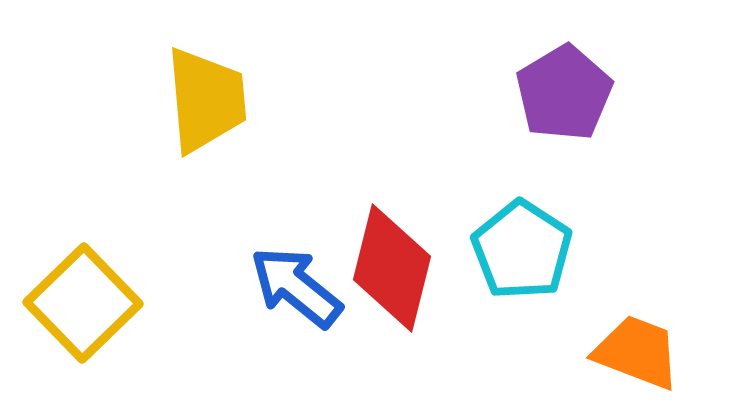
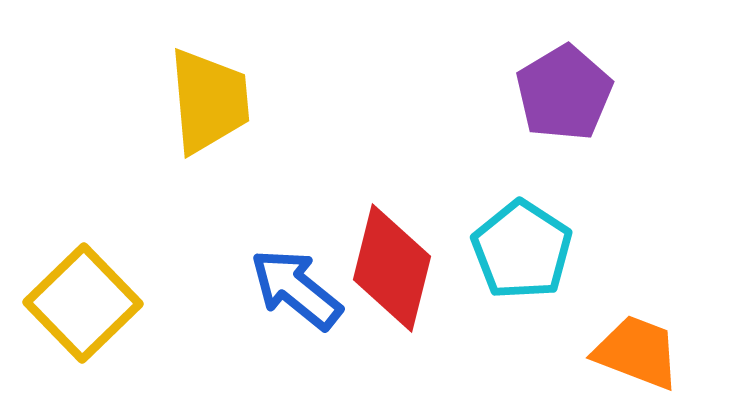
yellow trapezoid: moved 3 px right, 1 px down
blue arrow: moved 2 px down
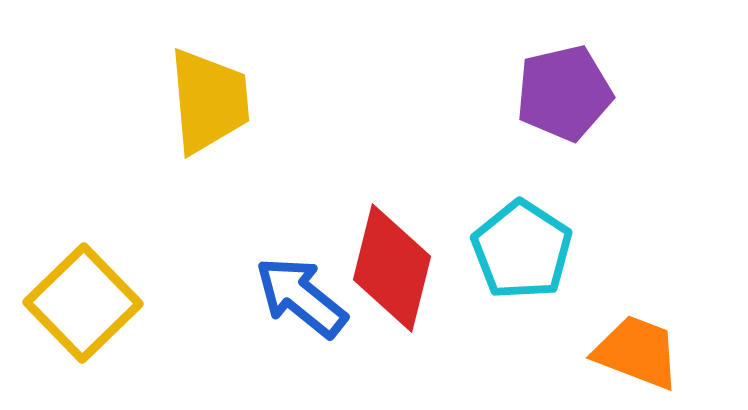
purple pentagon: rotated 18 degrees clockwise
blue arrow: moved 5 px right, 8 px down
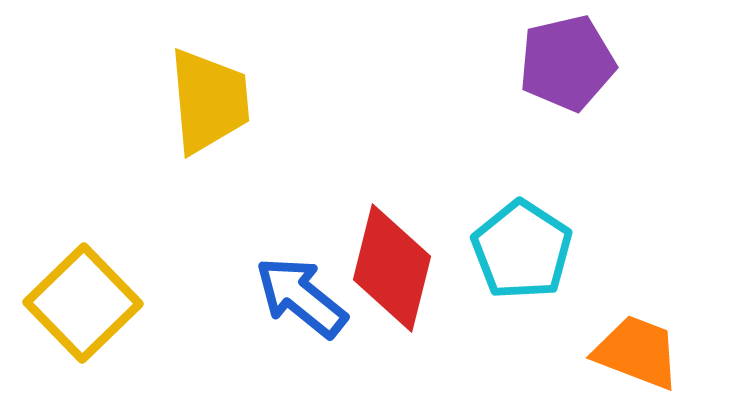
purple pentagon: moved 3 px right, 30 px up
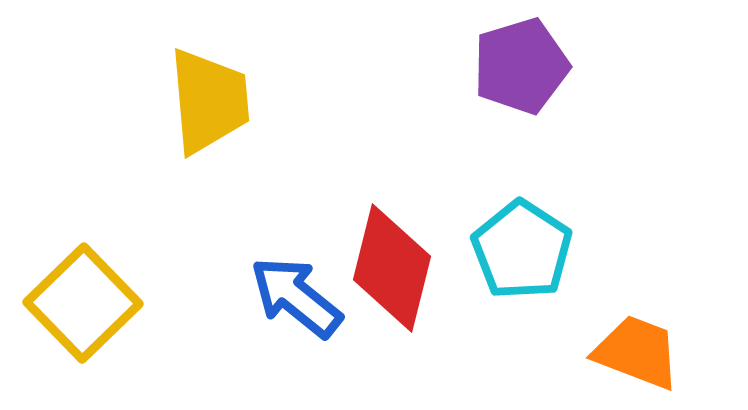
purple pentagon: moved 46 px left, 3 px down; rotated 4 degrees counterclockwise
blue arrow: moved 5 px left
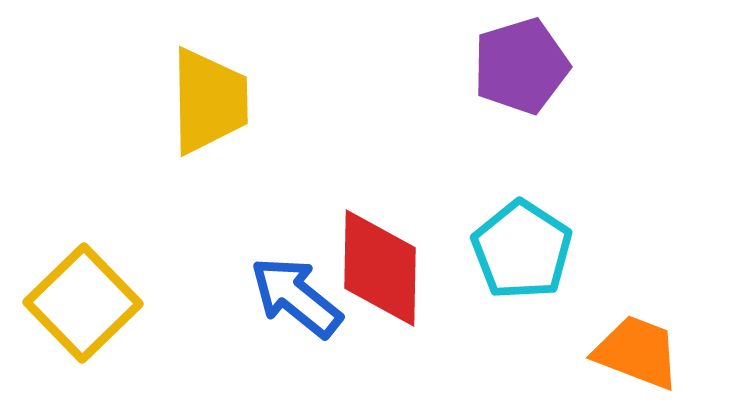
yellow trapezoid: rotated 4 degrees clockwise
red diamond: moved 12 px left; rotated 13 degrees counterclockwise
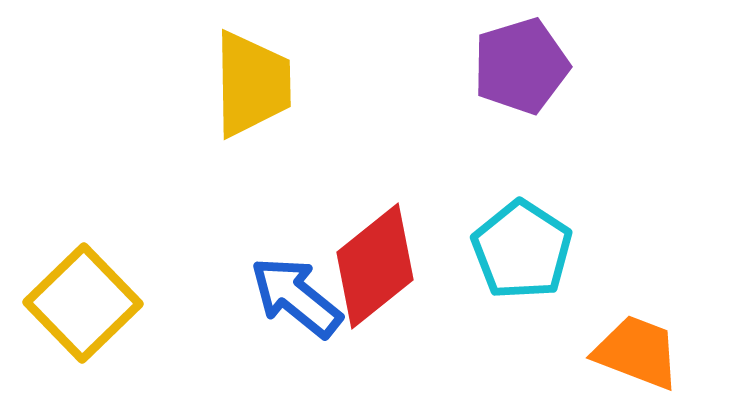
yellow trapezoid: moved 43 px right, 17 px up
red diamond: moved 5 px left, 2 px up; rotated 50 degrees clockwise
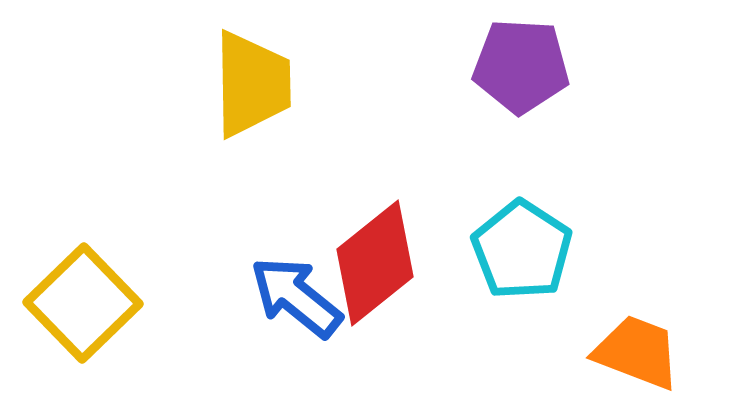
purple pentagon: rotated 20 degrees clockwise
red diamond: moved 3 px up
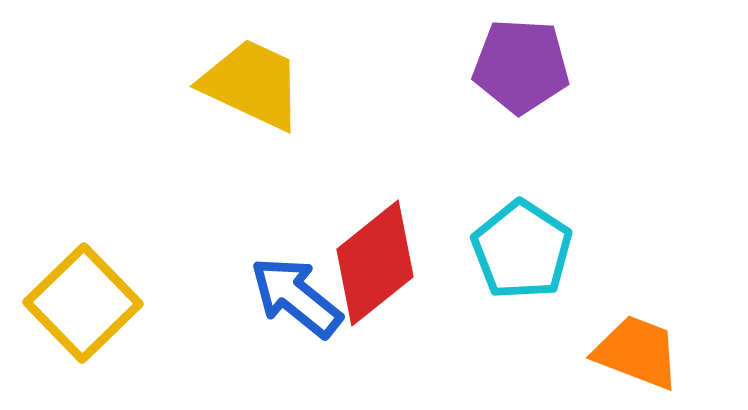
yellow trapezoid: rotated 64 degrees counterclockwise
